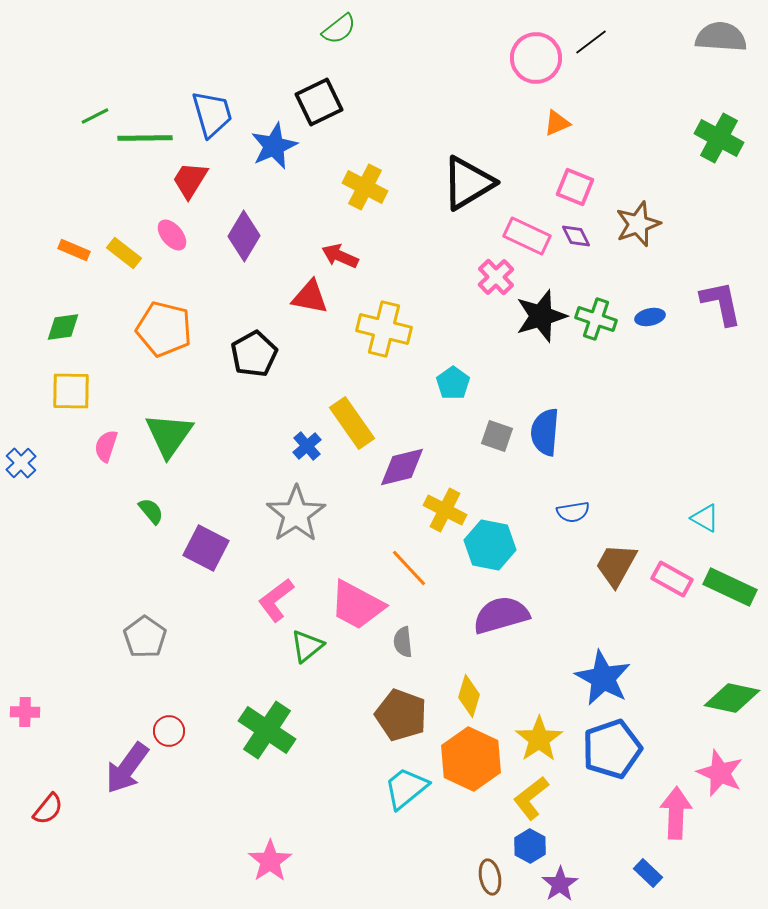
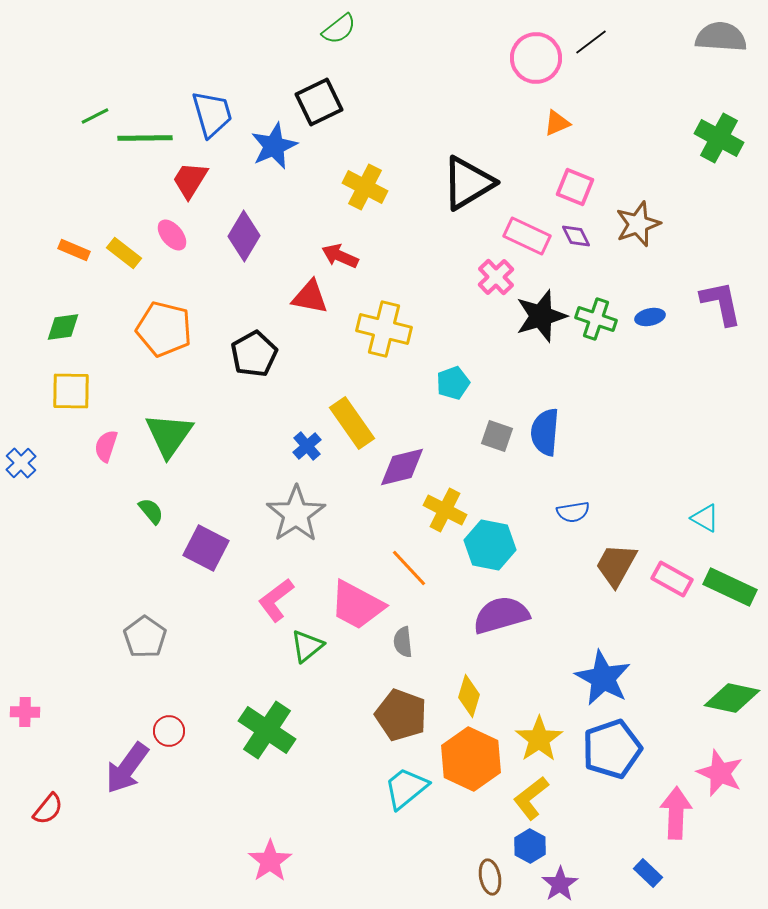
cyan pentagon at (453, 383): rotated 16 degrees clockwise
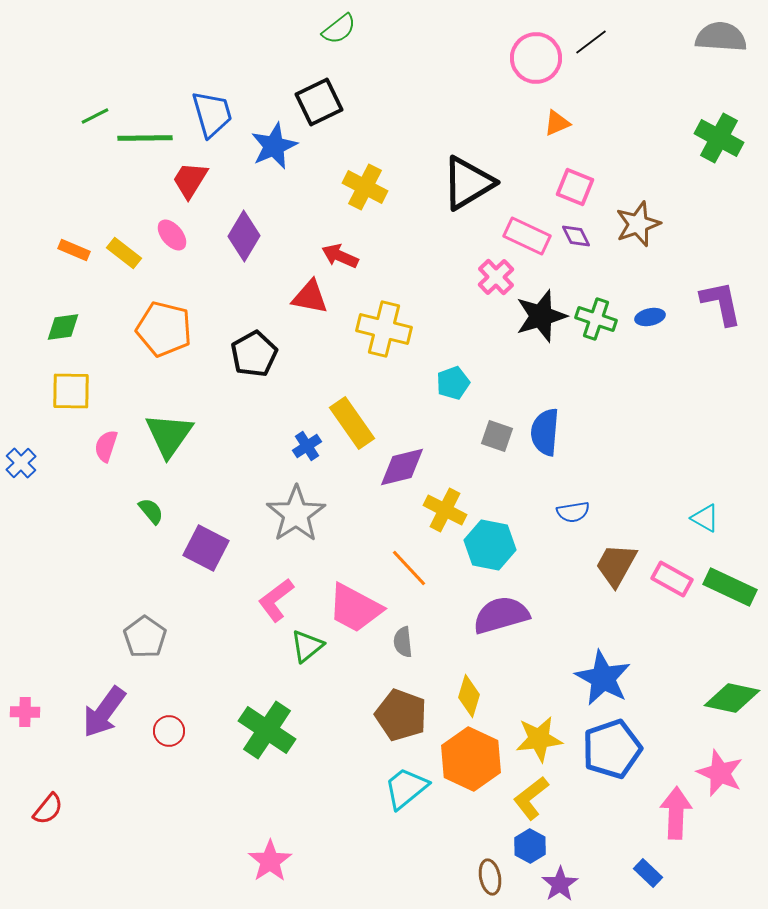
blue cross at (307, 446): rotated 8 degrees clockwise
pink trapezoid at (357, 605): moved 2 px left, 3 px down
yellow star at (539, 739): rotated 27 degrees clockwise
purple arrow at (127, 768): moved 23 px left, 56 px up
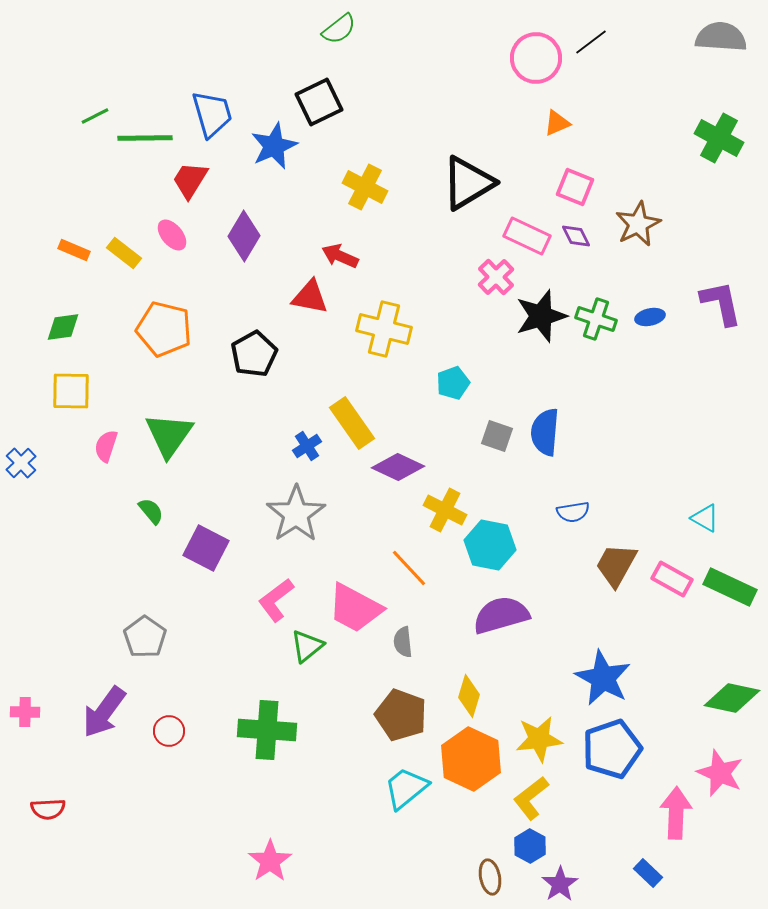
brown star at (638, 224): rotated 6 degrees counterclockwise
purple diamond at (402, 467): moved 4 px left; rotated 39 degrees clockwise
green cross at (267, 730): rotated 30 degrees counterclockwise
red semicircle at (48, 809): rotated 48 degrees clockwise
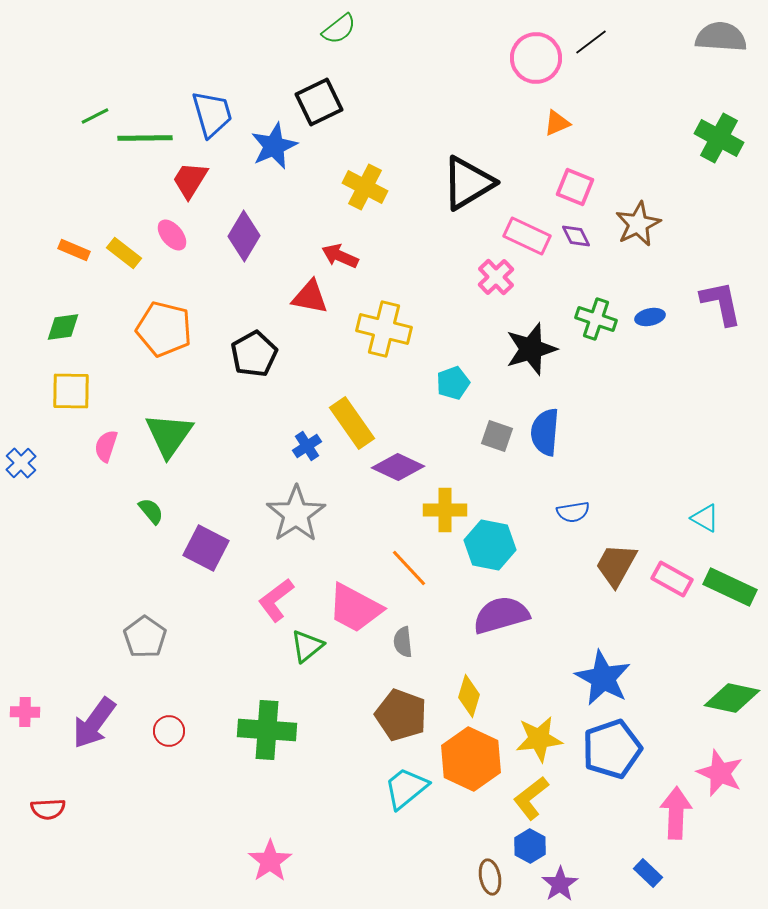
black star at (541, 316): moved 10 px left, 33 px down
yellow cross at (445, 510): rotated 27 degrees counterclockwise
purple arrow at (104, 712): moved 10 px left, 11 px down
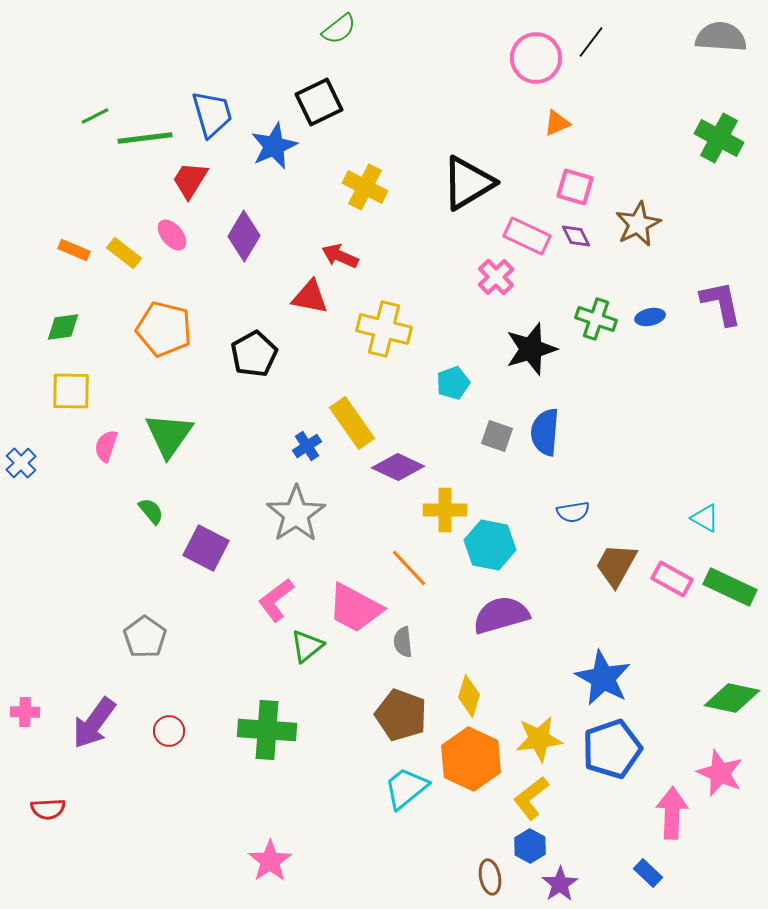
black line at (591, 42): rotated 16 degrees counterclockwise
green line at (145, 138): rotated 6 degrees counterclockwise
pink square at (575, 187): rotated 6 degrees counterclockwise
pink arrow at (676, 813): moved 4 px left
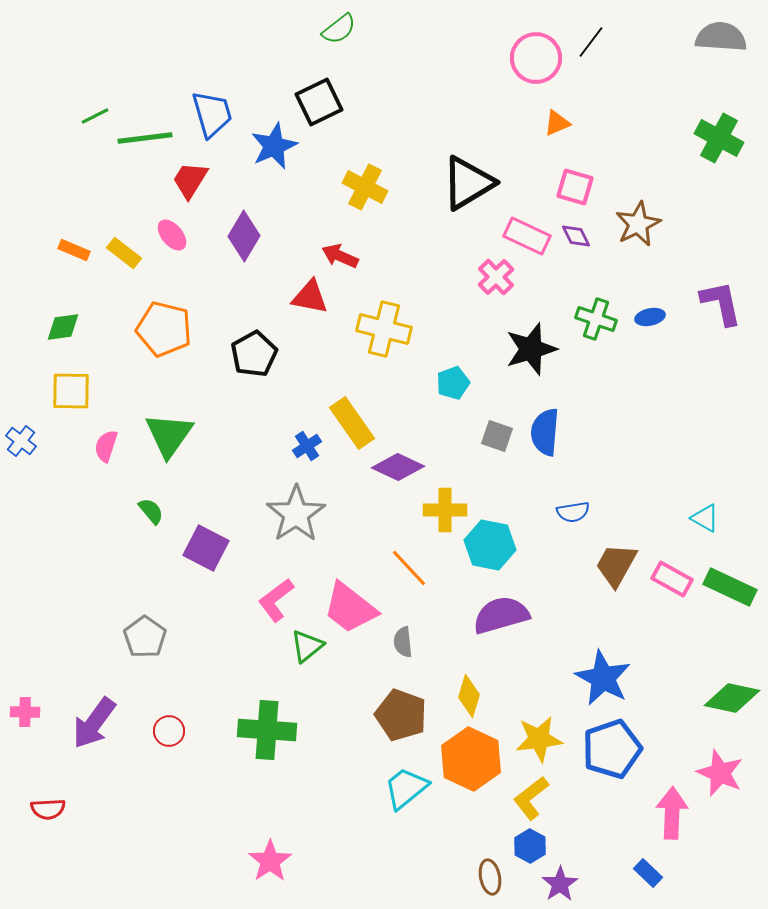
blue cross at (21, 463): moved 22 px up; rotated 8 degrees counterclockwise
pink trapezoid at (355, 608): moved 5 px left; rotated 10 degrees clockwise
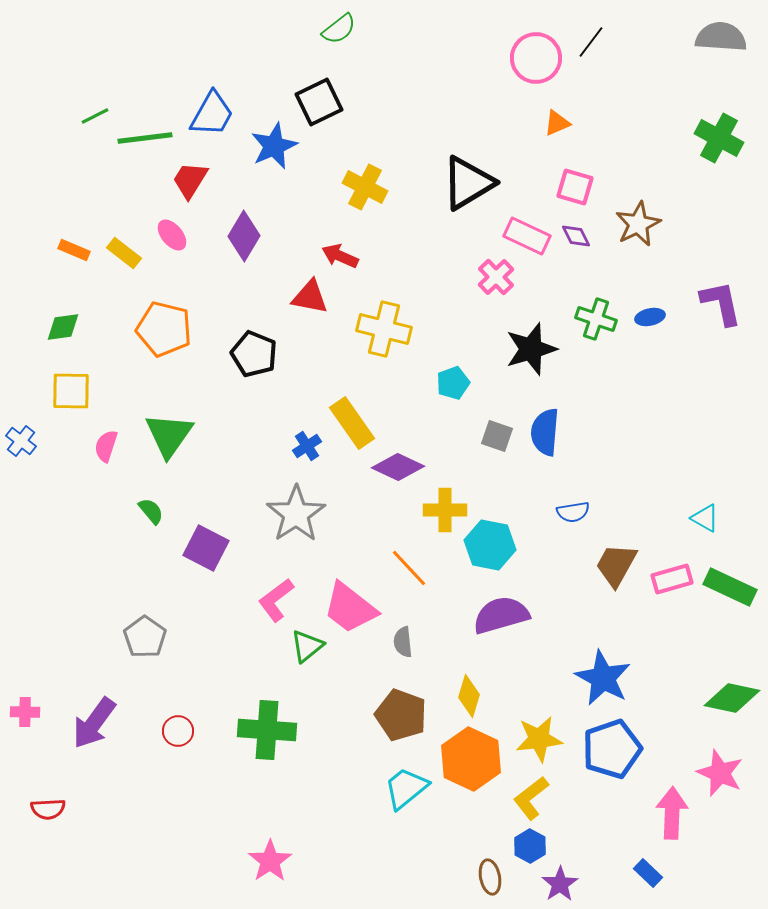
blue trapezoid at (212, 114): rotated 45 degrees clockwise
black pentagon at (254, 354): rotated 21 degrees counterclockwise
pink rectangle at (672, 579): rotated 45 degrees counterclockwise
red circle at (169, 731): moved 9 px right
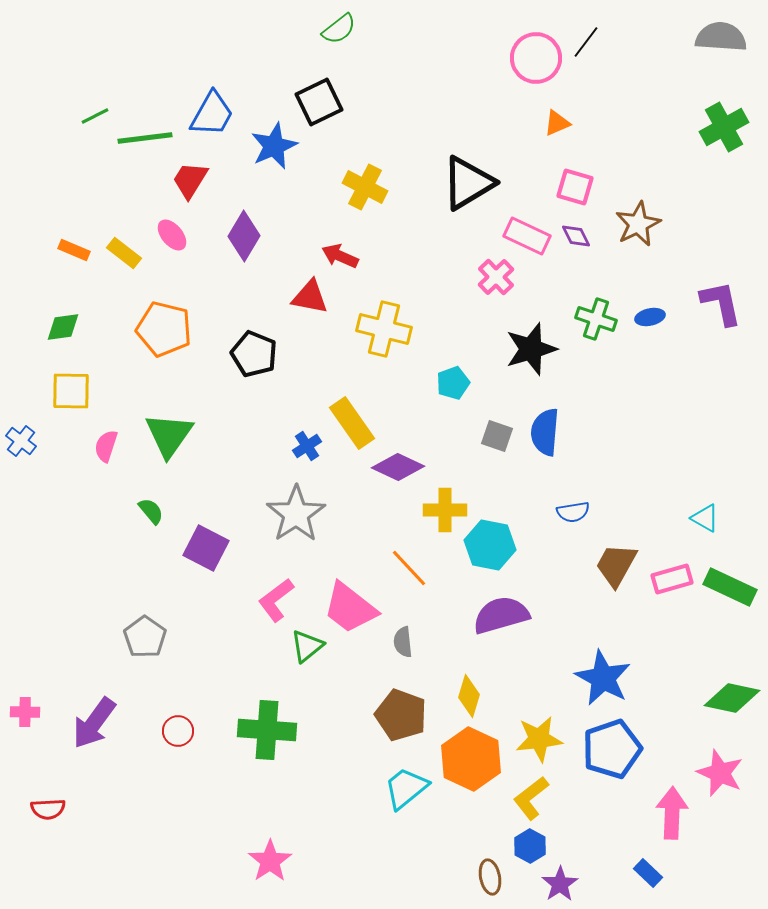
black line at (591, 42): moved 5 px left
green cross at (719, 138): moved 5 px right, 11 px up; rotated 33 degrees clockwise
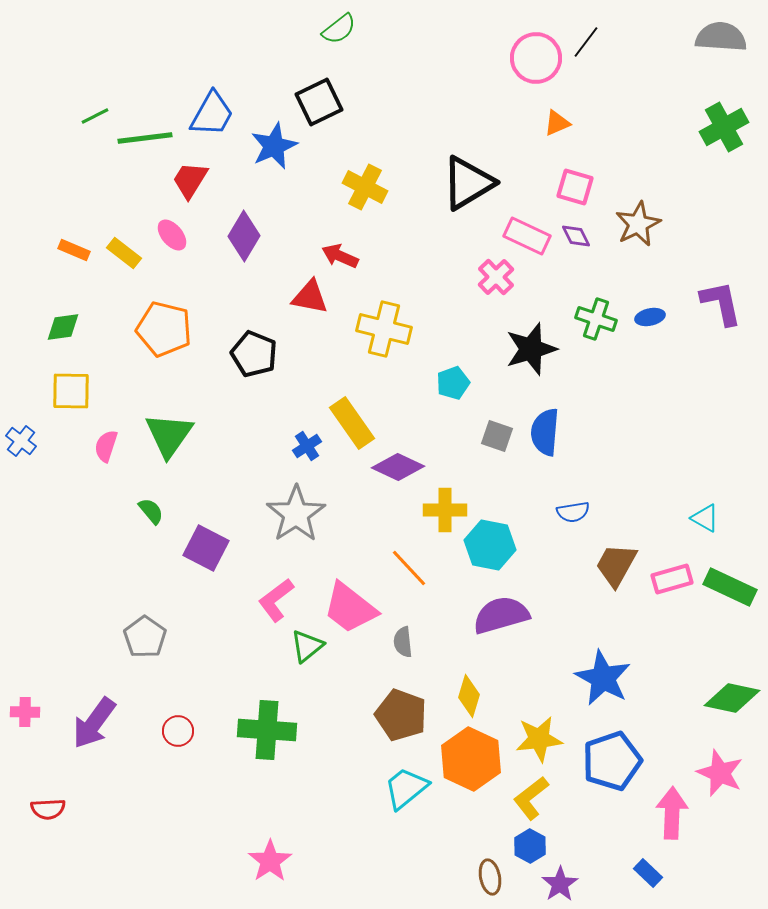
blue pentagon at (612, 749): moved 12 px down
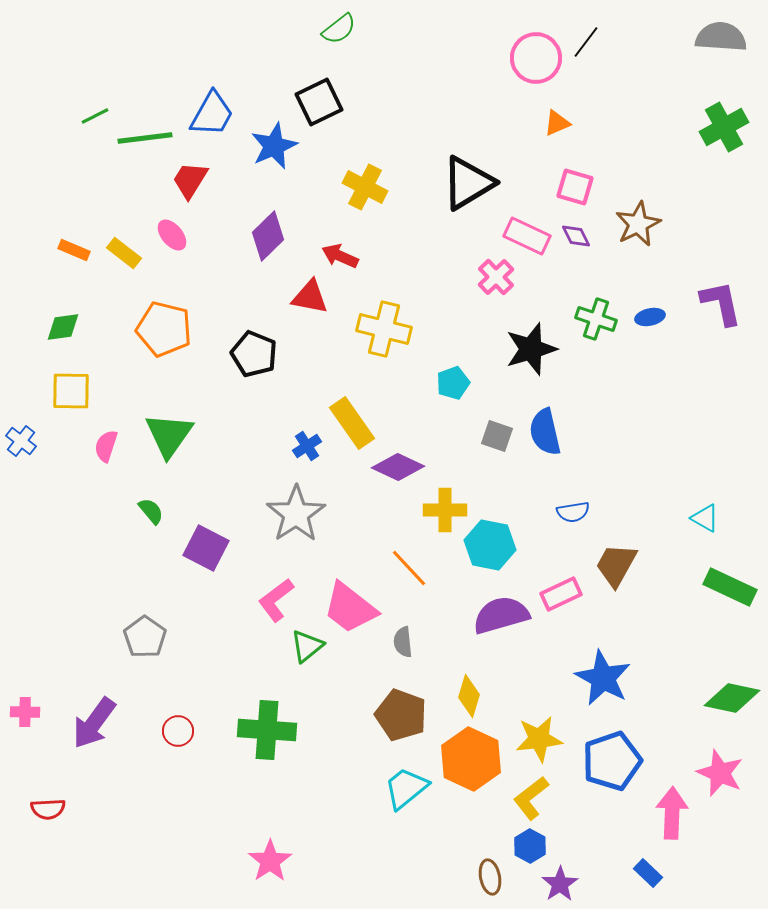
purple diamond at (244, 236): moved 24 px right; rotated 15 degrees clockwise
blue semicircle at (545, 432): rotated 18 degrees counterclockwise
pink rectangle at (672, 579): moved 111 px left, 15 px down; rotated 9 degrees counterclockwise
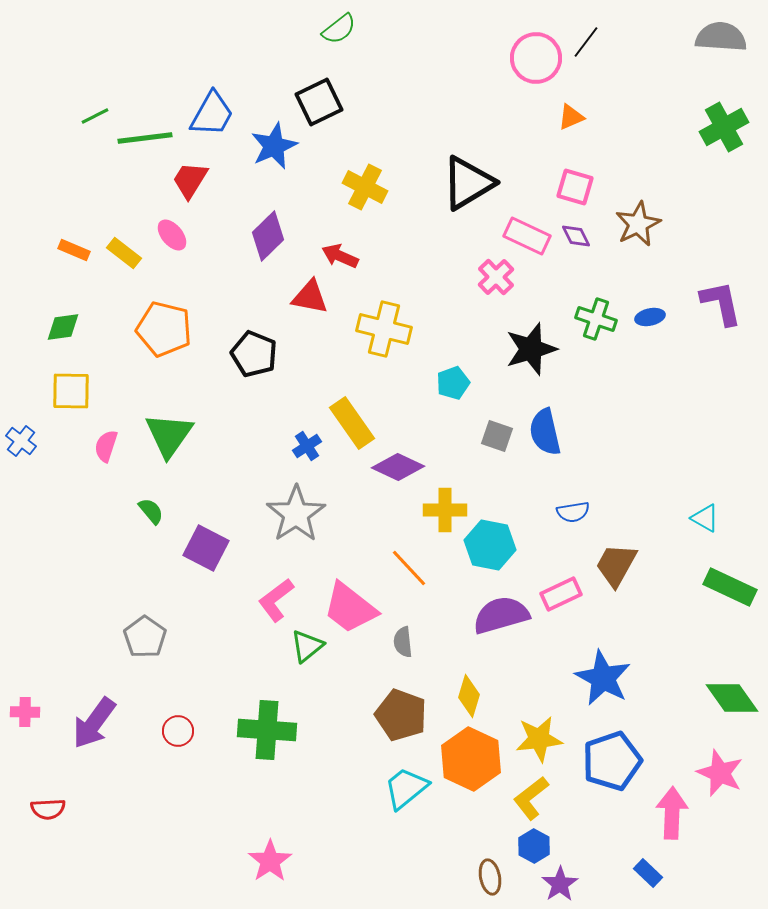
orange triangle at (557, 123): moved 14 px right, 6 px up
green diamond at (732, 698): rotated 42 degrees clockwise
blue hexagon at (530, 846): moved 4 px right
